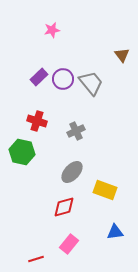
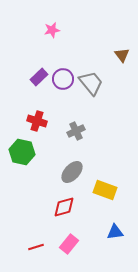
red line: moved 12 px up
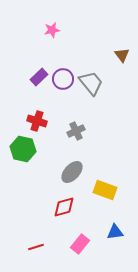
green hexagon: moved 1 px right, 3 px up
pink rectangle: moved 11 px right
